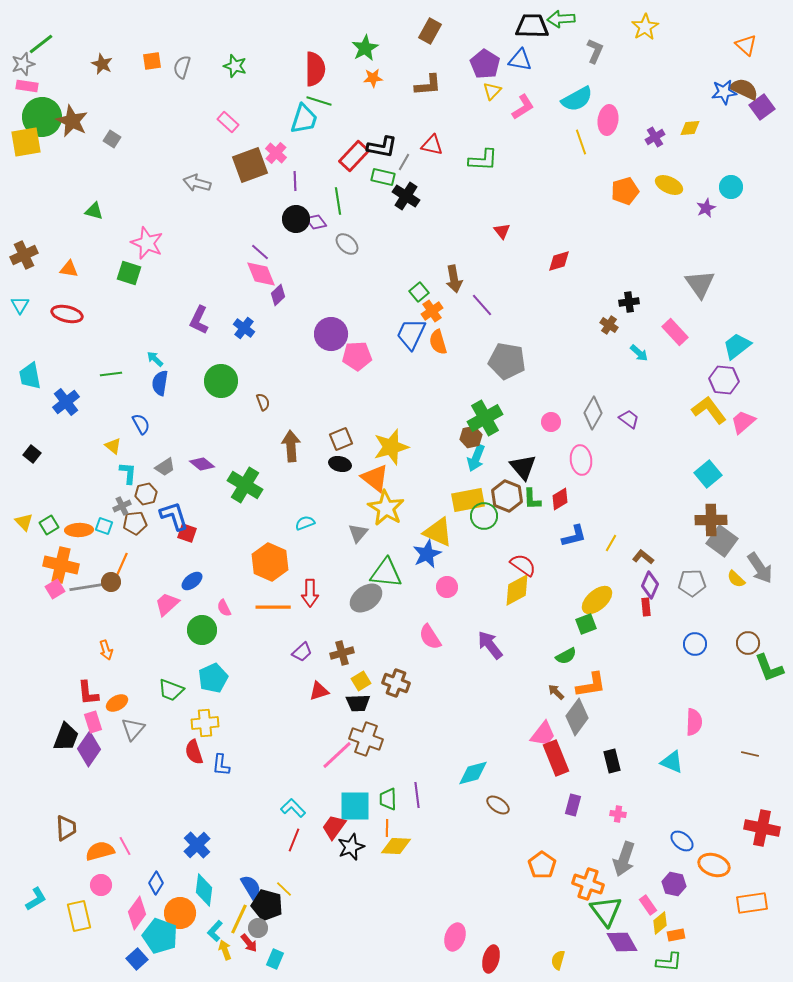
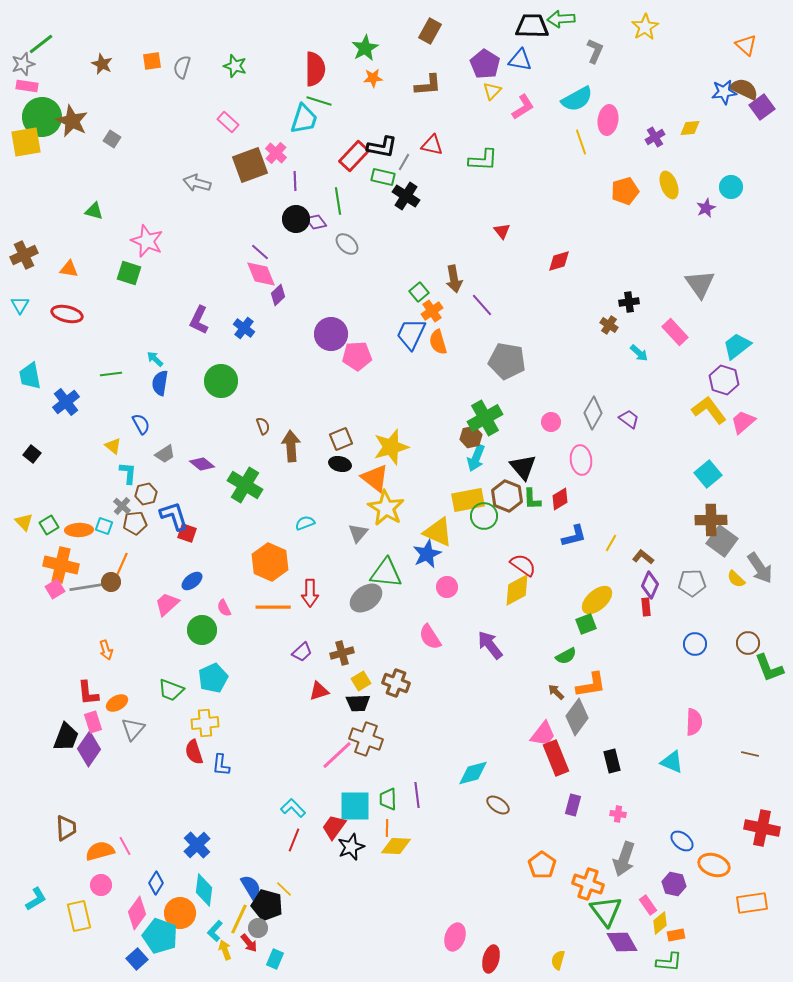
yellow ellipse at (669, 185): rotated 44 degrees clockwise
pink star at (147, 243): moved 2 px up
purple hexagon at (724, 380): rotated 12 degrees clockwise
brown semicircle at (263, 402): moved 24 px down
gray trapezoid at (165, 467): moved 13 px up
gray cross at (122, 506): rotated 24 degrees counterclockwise
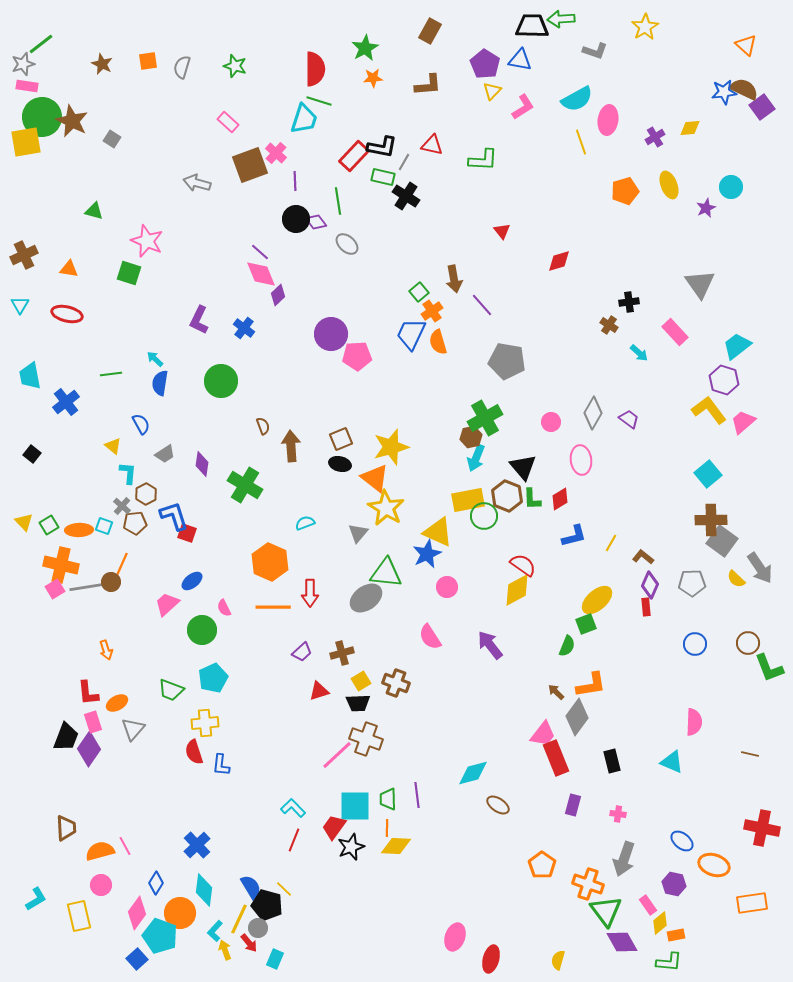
gray L-shape at (595, 51): rotated 85 degrees clockwise
orange square at (152, 61): moved 4 px left
purple diamond at (202, 464): rotated 60 degrees clockwise
brown hexagon at (146, 494): rotated 15 degrees counterclockwise
green semicircle at (566, 656): moved 1 px right, 10 px up; rotated 40 degrees counterclockwise
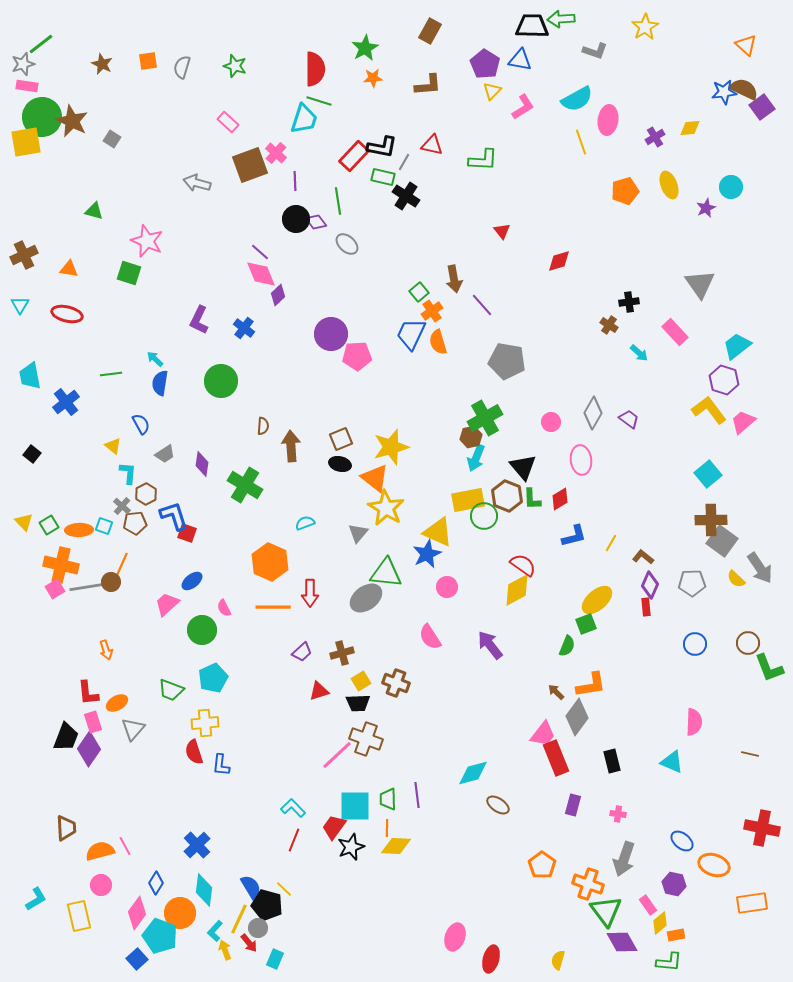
brown semicircle at (263, 426): rotated 24 degrees clockwise
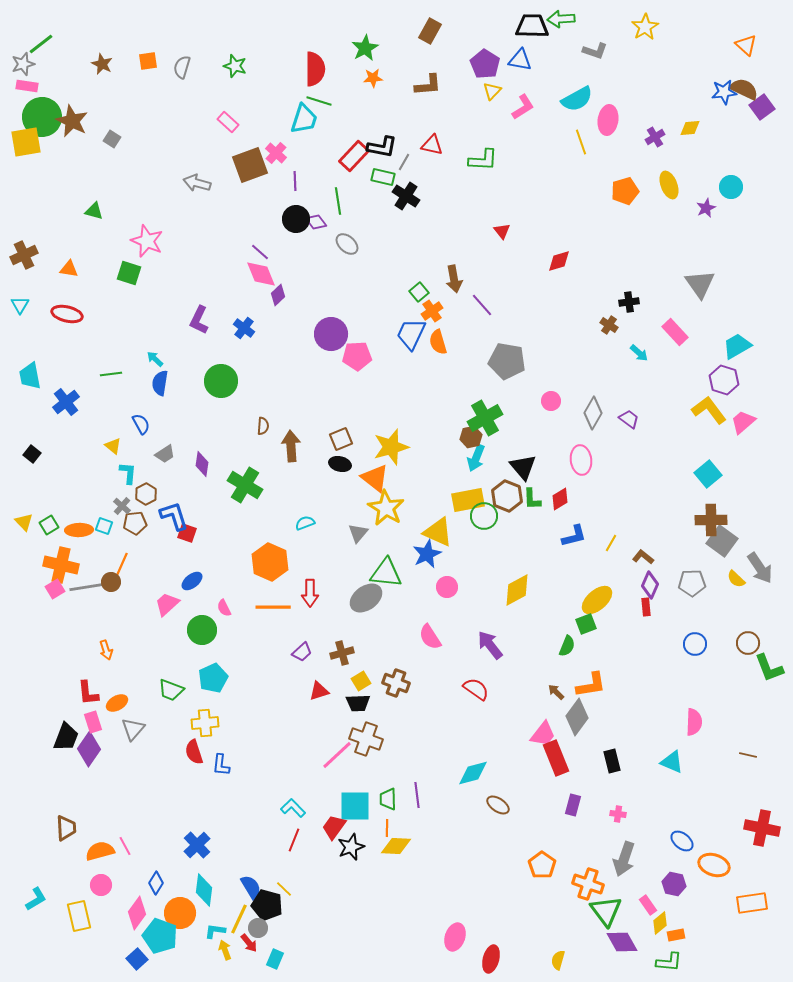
cyan trapezoid at (737, 346): rotated 8 degrees clockwise
pink circle at (551, 422): moved 21 px up
red semicircle at (523, 565): moved 47 px left, 124 px down
brown line at (750, 754): moved 2 px left, 1 px down
cyan L-shape at (215, 931): rotated 55 degrees clockwise
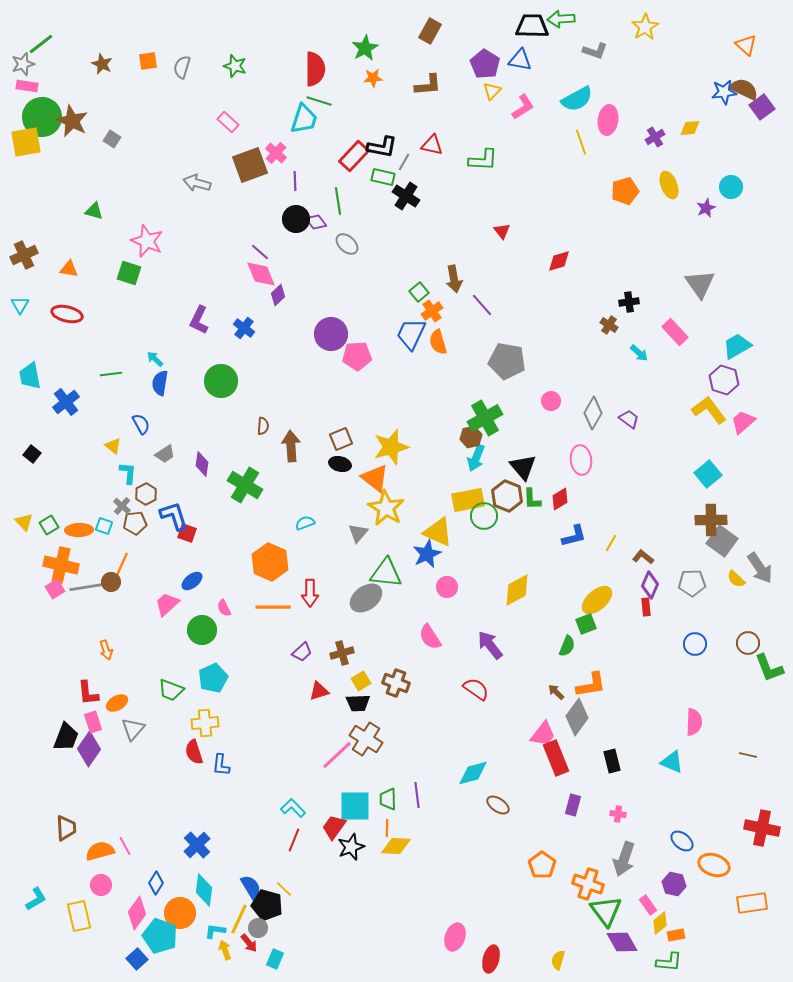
brown cross at (366, 739): rotated 12 degrees clockwise
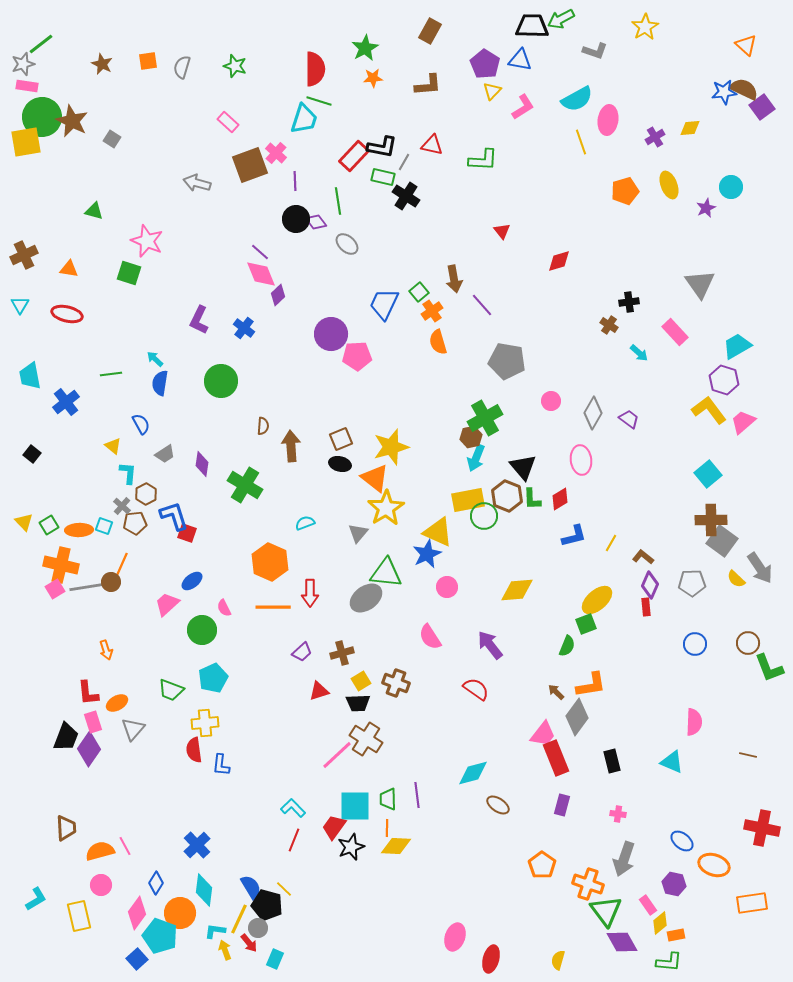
green arrow at (561, 19): rotated 24 degrees counterclockwise
blue trapezoid at (411, 334): moved 27 px left, 30 px up
yellow star at (386, 508): rotated 9 degrees clockwise
yellow diamond at (517, 590): rotated 24 degrees clockwise
red semicircle at (194, 752): moved 2 px up; rotated 10 degrees clockwise
purple rectangle at (573, 805): moved 11 px left
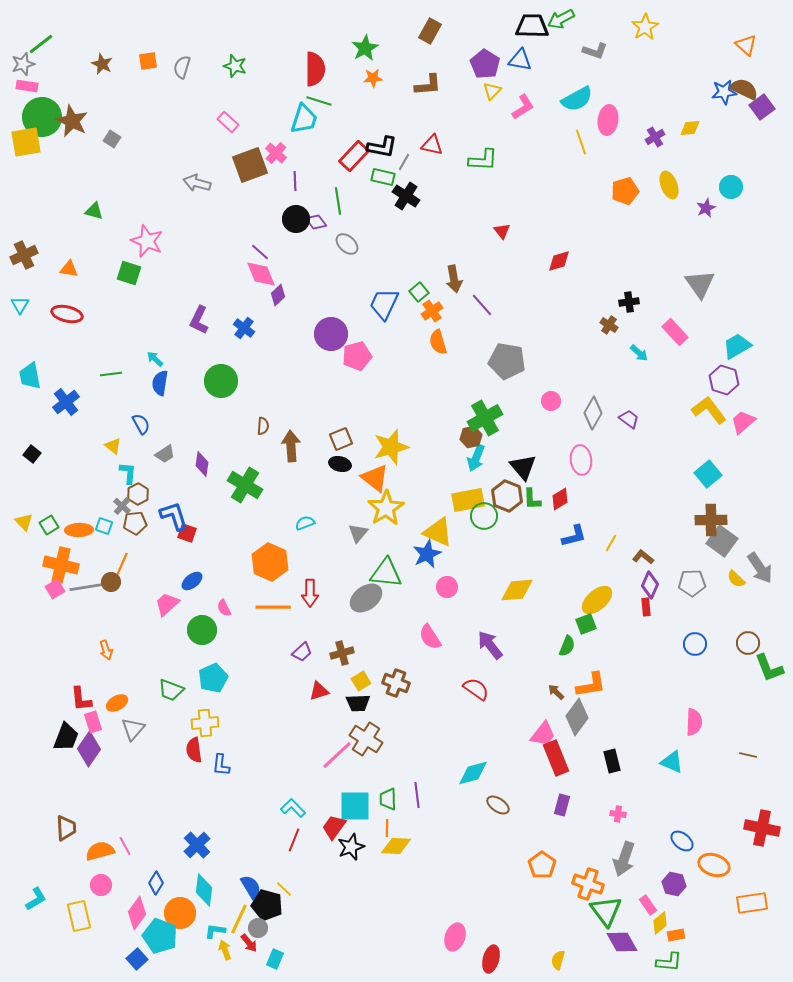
pink pentagon at (357, 356): rotated 12 degrees counterclockwise
brown hexagon at (146, 494): moved 8 px left
red L-shape at (88, 693): moved 7 px left, 6 px down
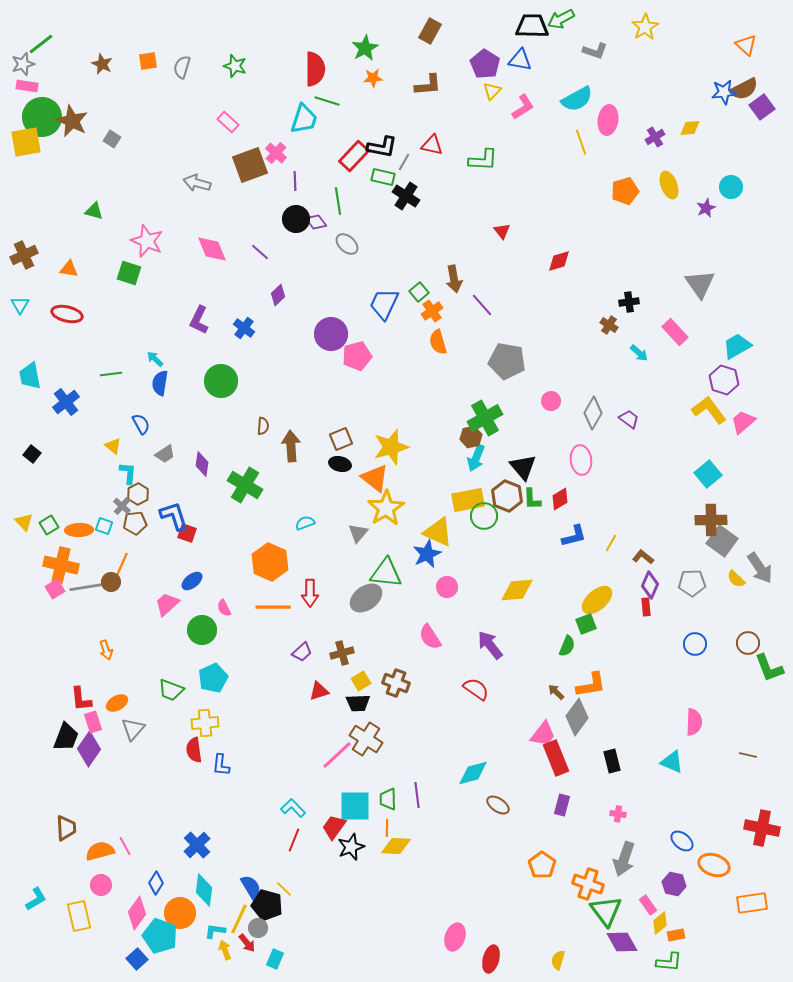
brown semicircle at (744, 89): rotated 128 degrees clockwise
green line at (319, 101): moved 8 px right
pink diamond at (261, 274): moved 49 px left, 25 px up
red arrow at (249, 943): moved 2 px left
